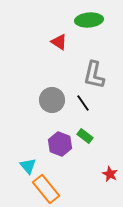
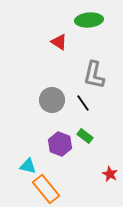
cyan triangle: rotated 36 degrees counterclockwise
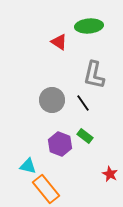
green ellipse: moved 6 px down
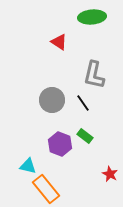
green ellipse: moved 3 px right, 9 px up
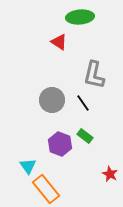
green ellipse: moved 12 px left
cyan triangle: rotated 42 degrees clockwise
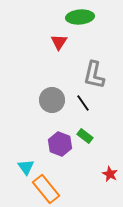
red triangle: rotated 30 degrees clockwise
cyan triangle: moved 2 px left, 1 px down
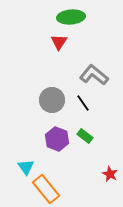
green ellipse: moved 9 px left
gray L-shape: rotated 116 degrees clockwise
purple hexagon: moved 3 px left, 5 px up
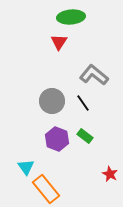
gray circle: moved 1 px down
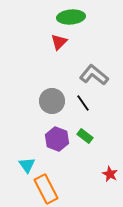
red triangle: rotated 12 degrees clockwise
cyan triangle: moved 1 px right, 2 px up
orange rectangle: rotated 12 degrees clockwise
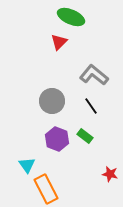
green ellipse: rotated 28 degrees clockwise
black line: moved 8 px right, 3 px down
red star: rotated 14 degrees counterclockwise
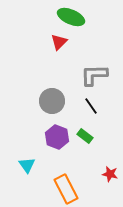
gray L-shape: rotated 40 degrees counterclockwise
purple hexagon: moved 2 px up
orange rectangle: moved 20 px right
